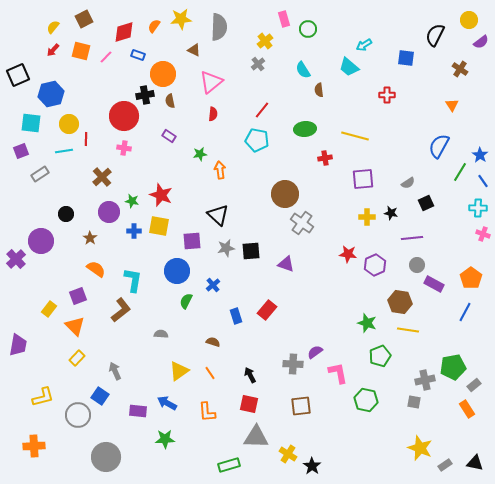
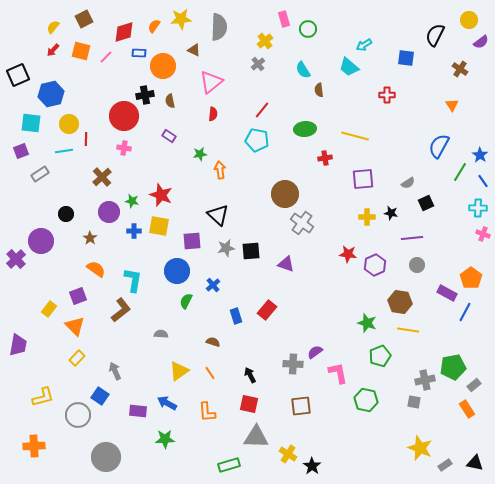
blue rectangle at (138, 55): moved 1 px right, 2 px up; rotated 16 degrees counterclockwise
orange circle at (163, 74): moved 8 px up
purple rectangle at (434, 284): moved 13 px right, 9 px down
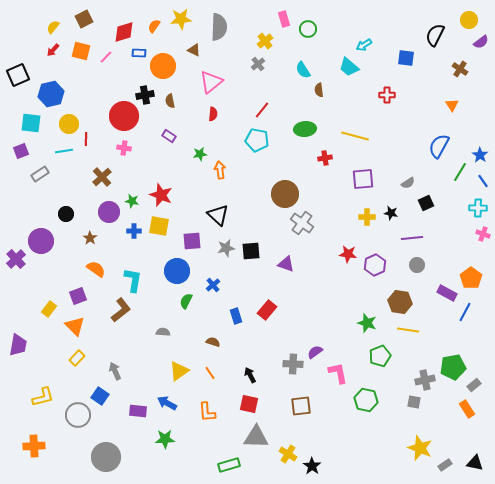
gray semicircle at (161, 334): moved 2 px right, 2 px up
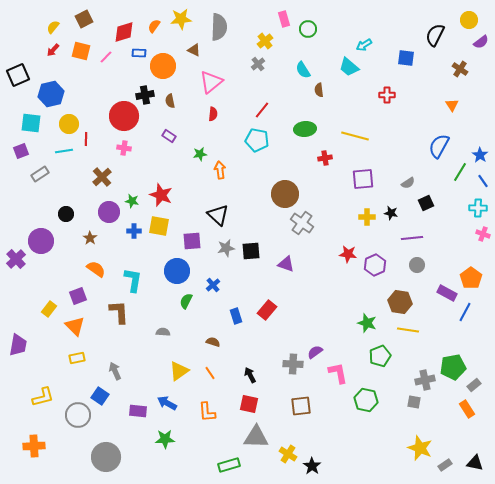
brown L-shape at (121, 310): moved 2 px left, 2 px down; rotated 55 degrees counterclockwise
yellow rectangle at (77, 358): rotated 35 degrees clockwise
